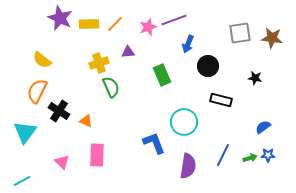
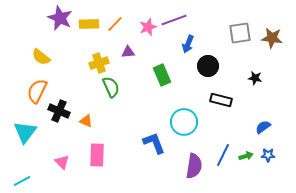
yellow semicircle: moved 1 px left, 3 px up
black cross: rotated 10 degrees counterclockwise
green arrow: moved 4 px left, 2 px up
purple semicircle: moved 6 px right
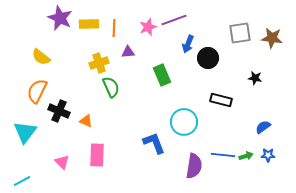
orange line: moved 1 px left, 4 px down; rotated 42 degrees counterclockwise
black circle: moved 8 px up
blue line: rotated 70 degrees clockwise
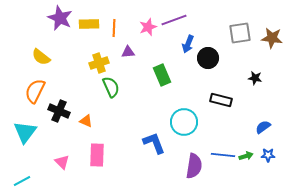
orange semicircle: moved 2 px left
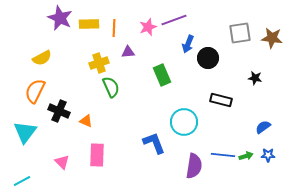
yellow semicircle: moved 1 px right, 1 px down; rotated 66 degrees counterclockwise
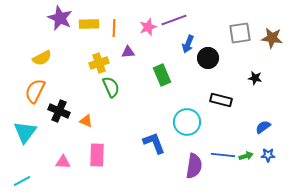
cyan circle: moved 3 px right
pink triangle: moved 1 px right; rotated 42 degrees counterclockwise
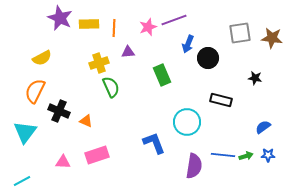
pink rectangle: rotated 70 degrees clockwise
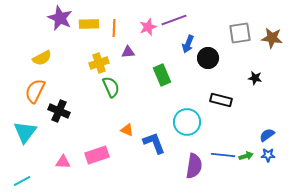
orange triangle: moved 41 px right, 9 px down
blue semicircle: moved 4 px right, 8 px down
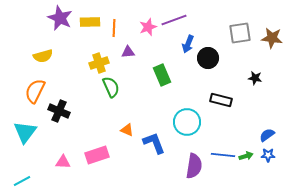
yellow rectangle: moved 1 px right, 2 px up
yellow semicircle: moved 1 px right, 2 px up; rotated 12 degrees clockwise
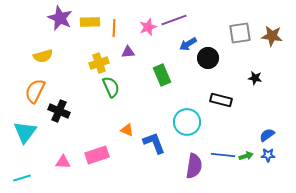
brown star: moved 2 px up
blue arrow: rotated 36 degrees clockwise
cyan line: moved 3 px up; rotated 12 degrees clockwise
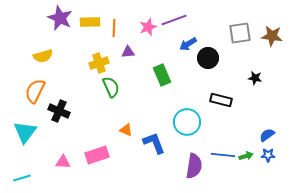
orange triangle: moved 1 px left
